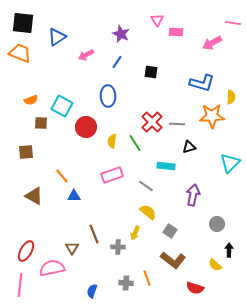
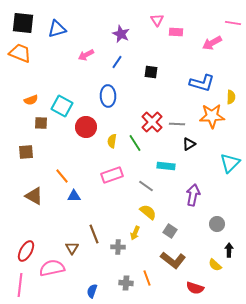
blue triangle at (57, 37): moved 8 px up; rotated 18 degrees clockwise
black triangle at (189, 147): moved 3 px up; rotated 16 degrees counterclockwise
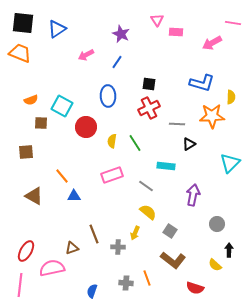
blue triangle at (57, 29): rotated 18 degrees counterclockwise
black square at (151, 72): moved 2 px left, 12 px down
red cross at (152, 122): moved 3 px left, 14 px up; rotated 20 degrees clockwise
brown triangle at (72, 248): rotated 40 degrees clockwise
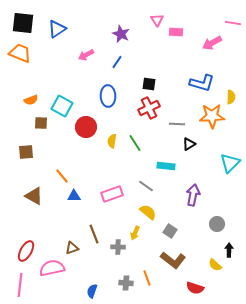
pink rectangle at (112, 175): moved 19 px down
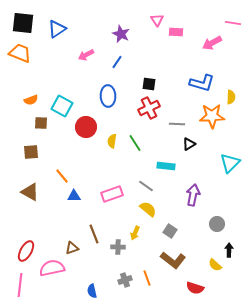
brown square at (26, 152): moved 5 px right
brown triangle at (34, 196): moved 4 px left, 4 px up
yellow semicircle at (148, 212): moved 3 px up
gray cross at (126, 283): moved 1 px left, 3 px up; rotated 24 degrees counterclockwise
blue semicircle at (92, 291): rotated 32 degrees counterclockwise
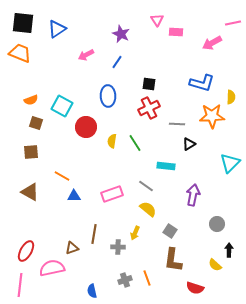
pink line at (233, 23): rotated 21 degrees counterclockwise
brown square at (41, 123): moved 5 px left; rotated 16 degrees clockwise
orange line at (62, 176): rotated 21 degrees counterclockwise
brown line at (94, 234): rotated 30 degrees clockwise
brown L-shape at (173, 260): rotated 60 degrees clockwise
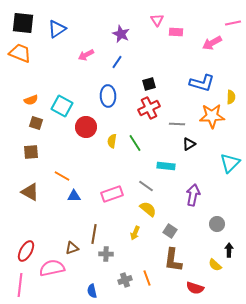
black square at (149, 84): rotated 24 degrees counterclockwise
gray cross at (118, 247): moved 12 px left, 7 px down
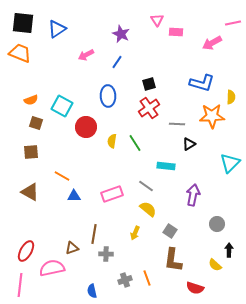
red cross at (149, 108): rotated 10 degrees counterclockwise
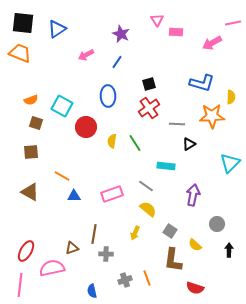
yellow semicircle at (215, 265): moved 20 px left, 20 px up
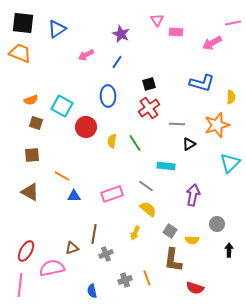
orange star at (212, 116): moved 5 px right, 9 px down; rotated 15 degrees counterclockwise
brown square at (31, 152): moved 1 px right, 3 px down
yellow semicircle at (195, 245): moved 3 px left, 5 px up; rotated 40 degrees counterclockwise
gray cross at (106, 254): rotated 24 degrees counterclockwise
